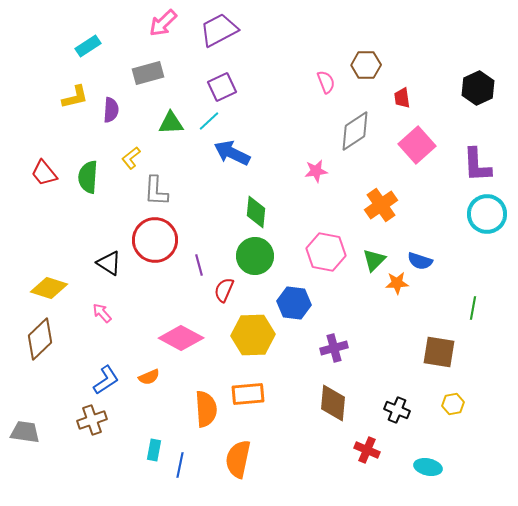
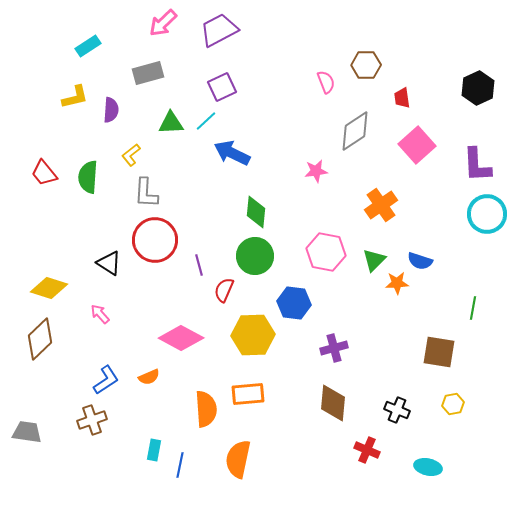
cyan line at (209, 121): moved 3 px left
yellow L-shape at (131, 158): moved 3 px up
gray L-shape at (156, 191): moved 10 px left, 2 px down
pink arrow at (102, 313): moved 2 px left, 1 px down
gray trapezoid at (25, 432): moved 2 px right
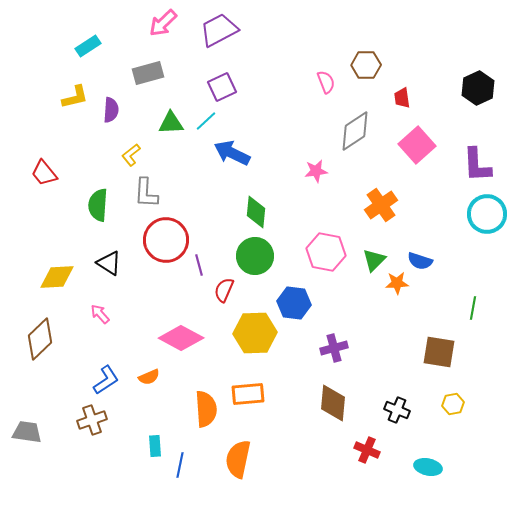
green semicircle at (88, 177): moved 10 px right, 28 px down
red circle at (155, 240): moved 11 px right
yellow diamond at (49, 288): moved 8 px right, 11 px up; rotated 21 degrees counterclockwise
yellow hexagon at (253, 335): moved 2 px right, 2 px up
cyan rectangle at (154, 450): moved 1 px right, 4 px up; rotated 15 degrees counterclockwise
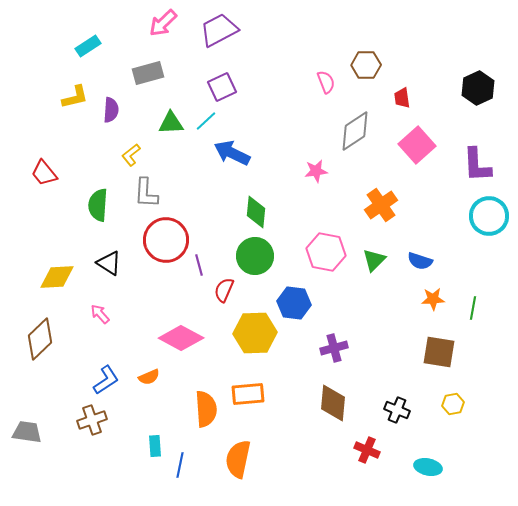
cyan circle at (487, 214): moved 2 px right, 2 px down
orange star at (397, 283): moved 36 px right, 16 px down
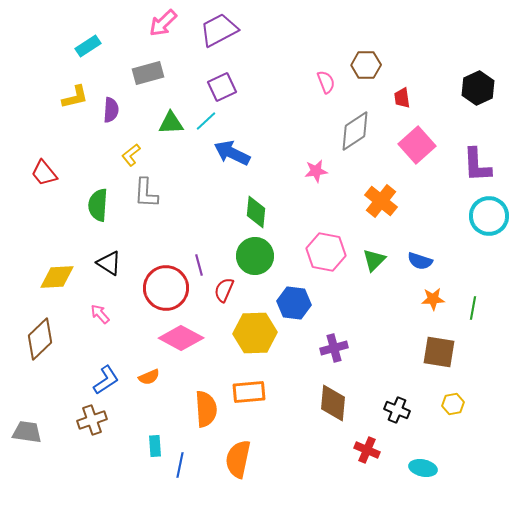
orange cross at (381, 205): moved 4 px up; rotated 16 degrees counterclockwise
red circle at (166, 240): moved 48 px down
orange rectangle at (248, 394): moved 1 px right, 2 px up
cyan ellipse at (428, 467): moved 5 px left, 1 px down
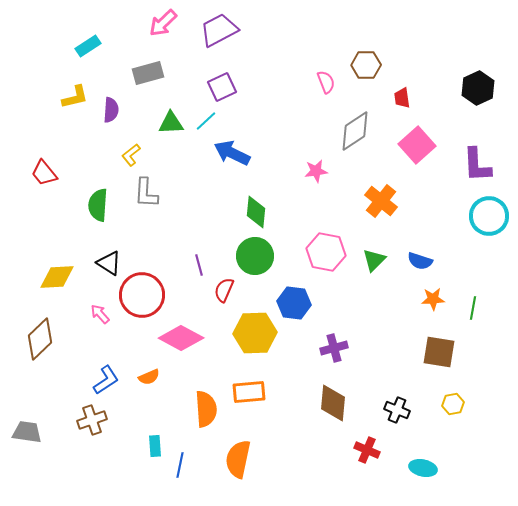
red circle at (166, 288): moved 24 px left, 7 px down
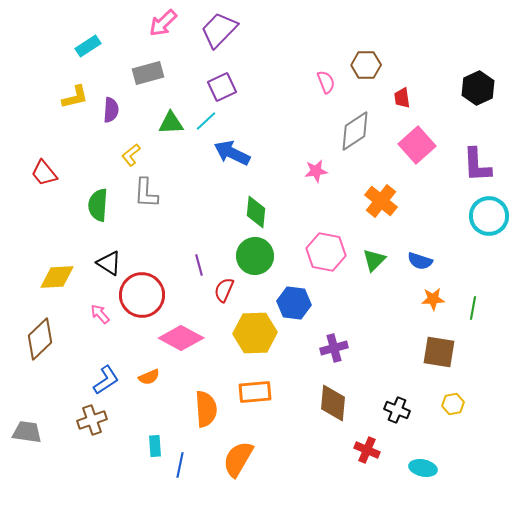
purple trapezoid at (219, 30): rotated 18 degrees counterclockwise
orange rectangle at (249, 392): moved 6 px right
orange semicircle at (238, 459): rotated 18 degrees clockwise
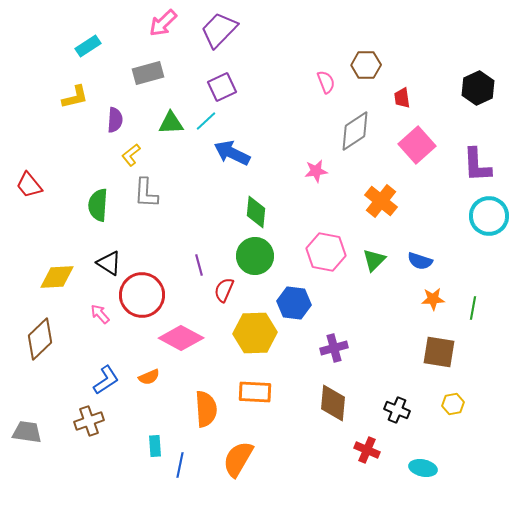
purple semicircle at (111, 110): moved 4 px right, 10 px down
red trapezoid at (44, 173): moved 15 px left, 12 px down
orange rectangle at (255, 392): rotated 8 degrees clockwise
brown cross at (92, 420): moved 3 px left, 1 px down
